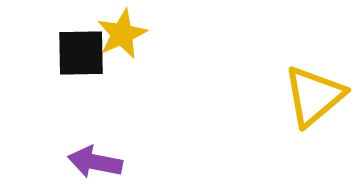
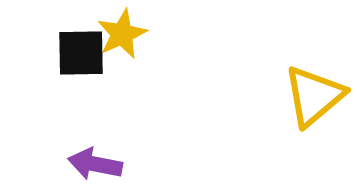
purple arrow: moved 2 px down
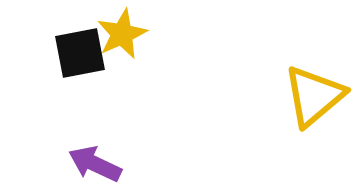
black square: moved 1 px left; rotated 10 degrees counterclockwise
purple arrow: rotated 14 degrees clockwise
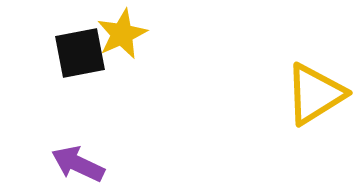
yellow triangle: moved 1 px right, 2 px up; rotated 8 degrees clockwise
purple arrow: moved 17 px left
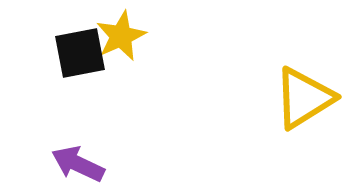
yellow star: moved 1 px left, 2 px down
yellow triangle: moved 11 px left, 4 px down
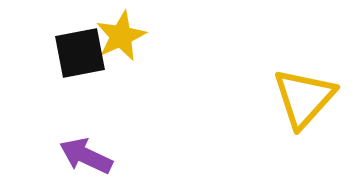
yellow triangle: rotated 16 degrees counterclockwise
purple arrow: moved 8 px right, 8 px up
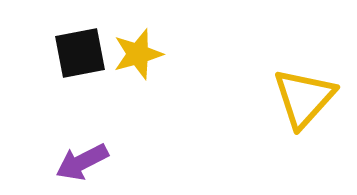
yellow star: moved 17 px right, 18 px down; rotated 9 degrees clockwise
purple arrow: moved 4 px left, 6 px down; rotated 52 degrees counterclockwise
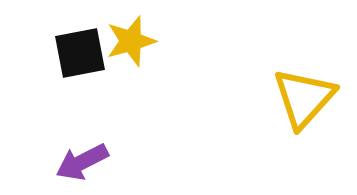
yellow star: moved 7 px left, 13 px up
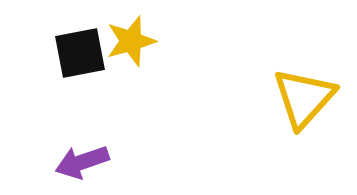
purple arrow: rotated 8 degrees clockwise
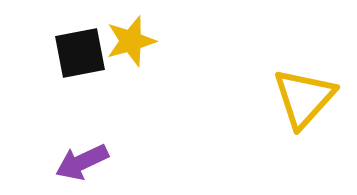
purple arrow: rotated 6 degrees counterclockwise
